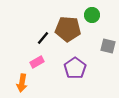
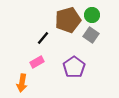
brown pentagon: moved 9 px up; rotated 20 degrees counterclockwise
gray square: moved 17 px left, 11 px up; rotated 21 degrees clockwise
purple pentagon: moved 1 px left, 1 px up
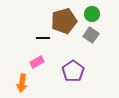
green circle: moved 1 px up
brown pentagon: moved 4 px left, 1 px down
black line: rotated 48 degrees clockwise
purple pentagon: moved 1 px left, 4 px down
